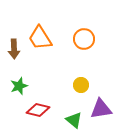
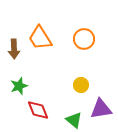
red diamond: rotated 55 degrees clockwise
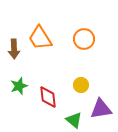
red diamond: moved 10 px right, 13 px up; rotated 15 degrees clockwise
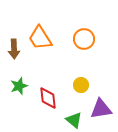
red diamond: moved 1 px down
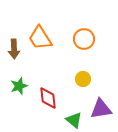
yellow circle: moved 2 px right, 6 px up
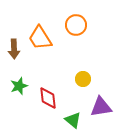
orange circle: moved 8 px left, 14 px up
purple triangle: moved 2 px up
green triangle: moved 1 px left
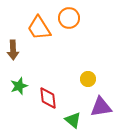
orange circle: moved 7 px left, 7 px up
orange trapezoid: moved 1 px left, 10 px up
brown arrow: moved 1 px left, 1 px down
yellow circle: moved 5 px right
